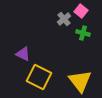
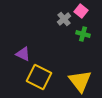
green cross: moved 1 px down
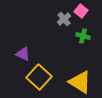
green cross: moved 2 px down
yellow square: rotated 15 degrees clockwise
yellow triangle: moved 1 px down; rotated 20 degrees counterclockwise
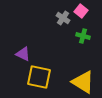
gray cross: moved 1 px left, 1 px up; rotated 16 degrees counterclockwise
yellow square: rotated 30 degrees counterclockwise
yellow triangle: moved 3 px right
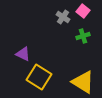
pink square: moved 2 px right
gray cross: moved 1 px up
green cross: rotated 32 degrees counterclockwise
yellow square: rotated 20 degrees clockwise
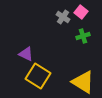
pink square: moved 2 px left, 1 px down
purple triangle: moved 3 px right
yellow square: moved 1 px left, 1 px up
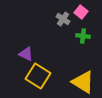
gray cross: moved 2 px down
green cross: rotated 24 degrees clockwise
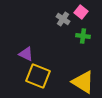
yellow square: rotated 10 degrees counterclockwise
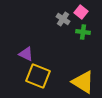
green cross: moved 4 px up
